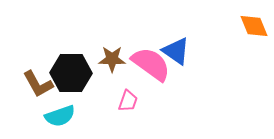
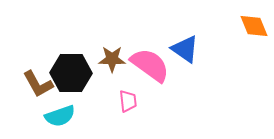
blue triangle: moved 9 px right, 2 px up
pink semicircle: moved 1 px left, 1 px down
pink trapezoid: rotated 25 degrees counterclockwise
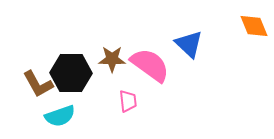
blue triangle: moved 4 px right, 5 px up; rotated 8 degrees clockwise
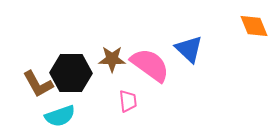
blue triangle: moved 5 px down
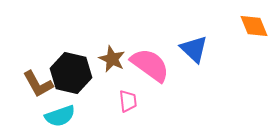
blue triangle: moved 5 px right
brown star: rotated 24 degrees clockwise
black hexagon: rotated 12 degrees clockwise
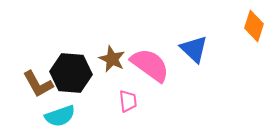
orange diamond: rotated 40 degrees clockwise
black hexagon: rotated 9 degrees counterclockwise
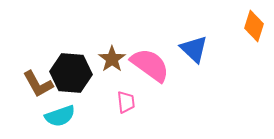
brown star: rotated 12 degrees clockwise
pink trapezoid: moved 2 px left, 1 px down
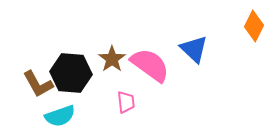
orange diamond: rotated 8 degrees clockwise
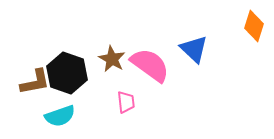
orange diamond: rotated 8 degrees counterclockwise
brown star: rotated 8 degrees counterclockwise
black hexagon: moved 4 px left; rotated 15 degrees clockwise
brown L-shape: moved 3 px left, 2 px up; rotated 72 degrees counterclockwise
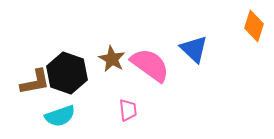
pink trapezoid: moved 2 px right, 8 px down
